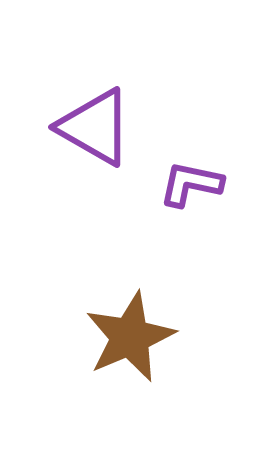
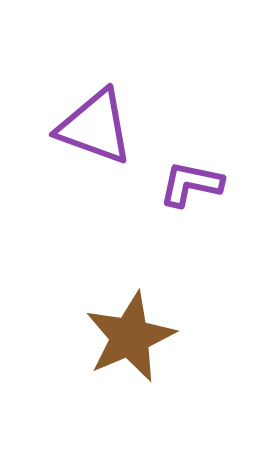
purple triangle: rotated 10 degrees counterclockwise
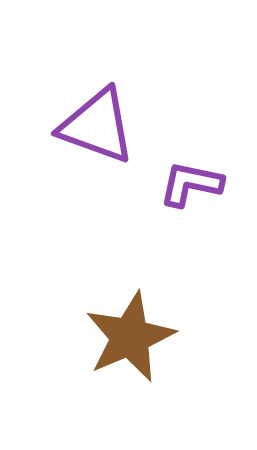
purple triangle: moved 2 px right, 1 px up
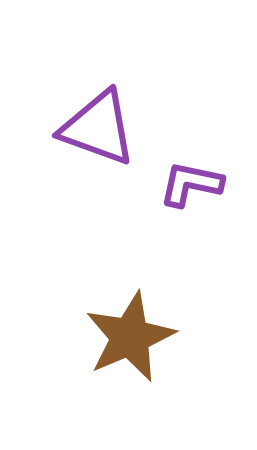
purple triangle: moved 1 px right, 2 px down
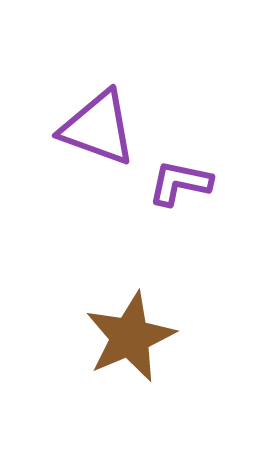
purple L-shape: moved 11 px left, 1 px up
